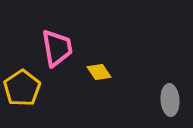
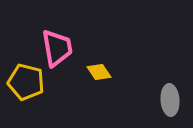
yellow pentagon: moved 4 px right, 6 px up; rotated 24 degrees counterclockwise
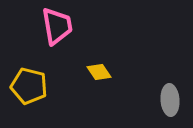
pink trapezoid: moved 22 px up
yellow pentagon: moved 3 px right, 4 px down
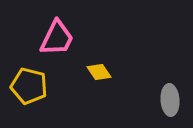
pink trapezoid: moved 12 px down; rotated 36 degrees clockwise
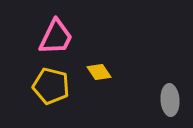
pink trapezoid: moved 1 px left, 1 px up
yellow pentagon: moved 22 px right
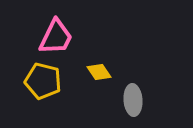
yellow pentagon: moved 8 px left, 5 px up
gray ellipse: moved 37 px left
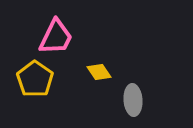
yellow pentagon: moved 8 px left, 2 px up; rotated 21 degrees clockwise
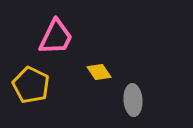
yellow pentagon: moved 4 px left, 6 px down; rotated 9 degrees counterclockwise
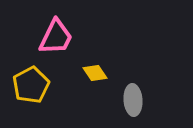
yellow diamond: moved 4 px left, 1 px down
yellow pentagon: rotated 18 degrees clockwise
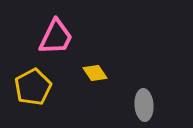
yellow pentagon: moved 2 px right, 2 px down
gray ellipse: moved 11 px right, 5 px down
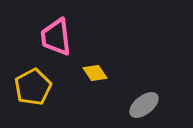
pink trapezoid: rotated 147 degrees clockwise
gray ellipse: rotated 56 degrees clockwise
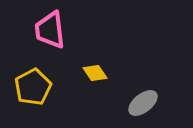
pink trapezoid: moved 6 px left, 7 px up
gray ellipse: moved 1 px left, 2 px up
